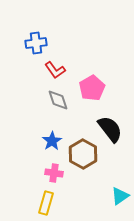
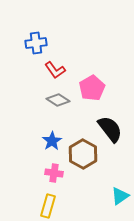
gray diamond: rotated 40 degrees counterclockwise
yellow rectangle: moved 2 px right, 3 px down
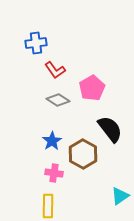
yellow rectangle: rotated 15 degrees counterclockwise
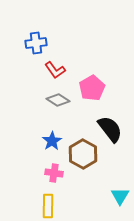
cyan triangle: rotated 24 degrees counterclockwise
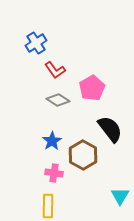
blue cross: rotated 25 degrees counterclockwise
brown hexagon: moved 1 px down
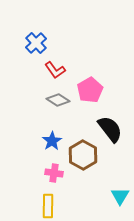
blue cross: rotated 10 degrees counterclockwise
pink pentagon: moved 2 px left, 2 px down
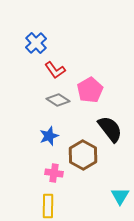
blue star: moved 3 px left, 5 px up; rotated 12 degrees clockwise
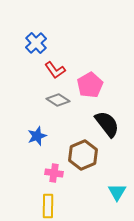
pink pentagon: moved 5 px up
black semicircle: moved 3 px left, 5 px up
blue star: moved 12 px left
brown hexagon: rotated 8 degrees clockwise
cyan triangle: moved 3 px left, 4 px up
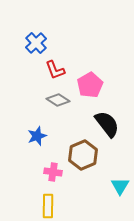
red L-shape: rotated 15 degrees clockwise
pink cross: moved 1 px left, 1 px up
cyan triangle: moved 3 px right, 6 px up
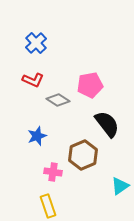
red L-shape: moved 22 px left, 10 px down; rotated 45 degrees counterclockwise
pink pentagon: rotated 20 degrees clockwise
cyan triangle: rotated 24 degrees clockwise
yellow rectangle: rotated 20 degrees counterclockwise
